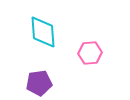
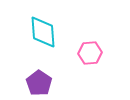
purple pentagon: rotated 30 degrees counterclockwise
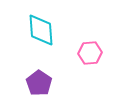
cyan diamond: moved 2 px left, 2 px up
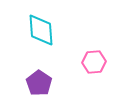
pink hexagon: moved 4 px right, 9 px down
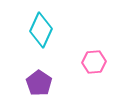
cyan diamond: rotated 28 degrees clockwise
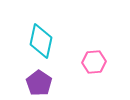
cyan diamond: moved 11 px down; rotated 12 degrees counterclockwise
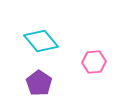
cyan diamond: rotated 52 degrees counterclockwise
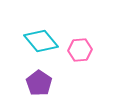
pink hexagon: moved 14 px left, 12 px up
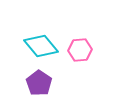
cyan diamond: moved 5 px down
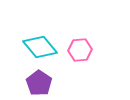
cyan diamond: moved 1 px left, 1 px down
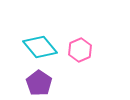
pink hexagon: rotated 20 degrees counterclockwise
